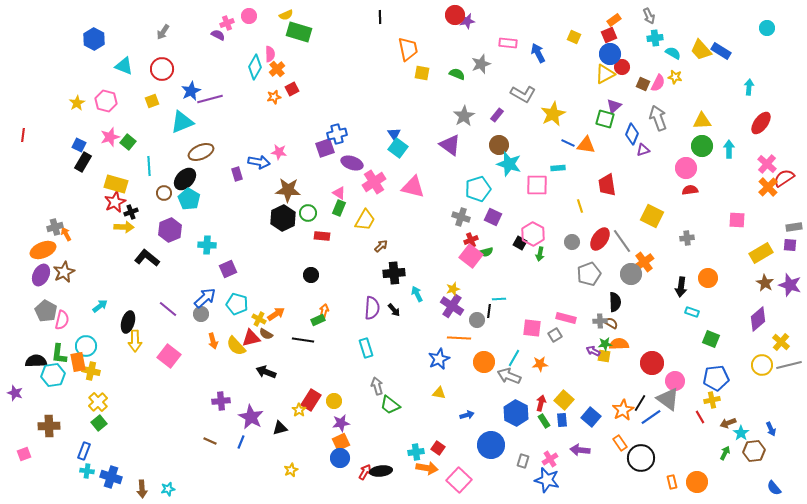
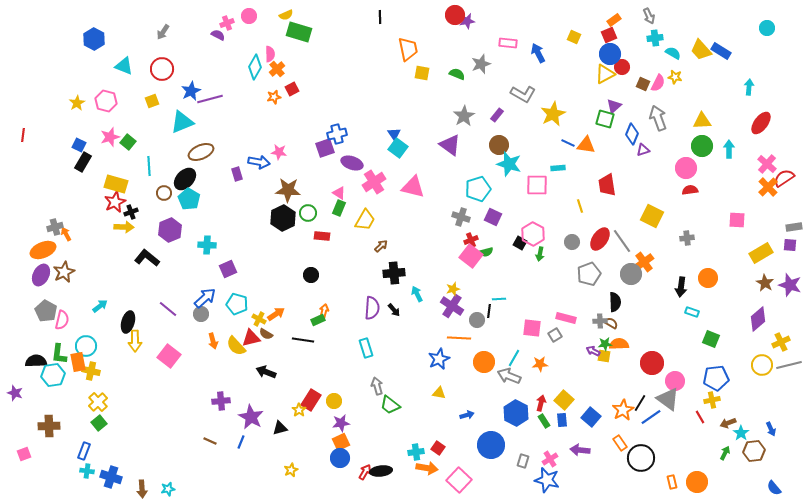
yellow cross at (781, 342): rotated 24 degrees clockwise
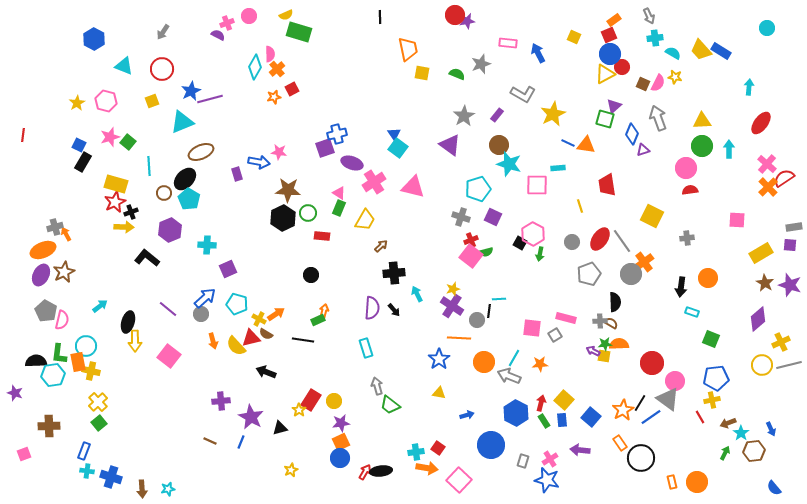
blue star at (439, 359): rotated 10 degrees counterclockwise
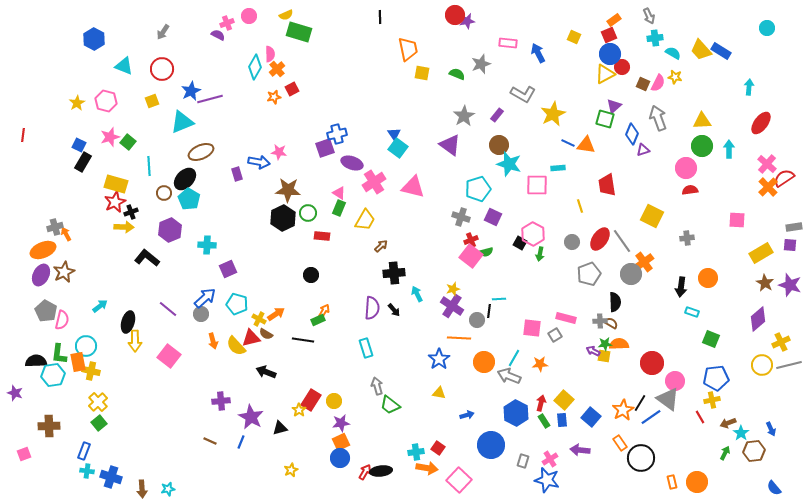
orange arrow at (324, 311): rotated 16 degrees clockwise
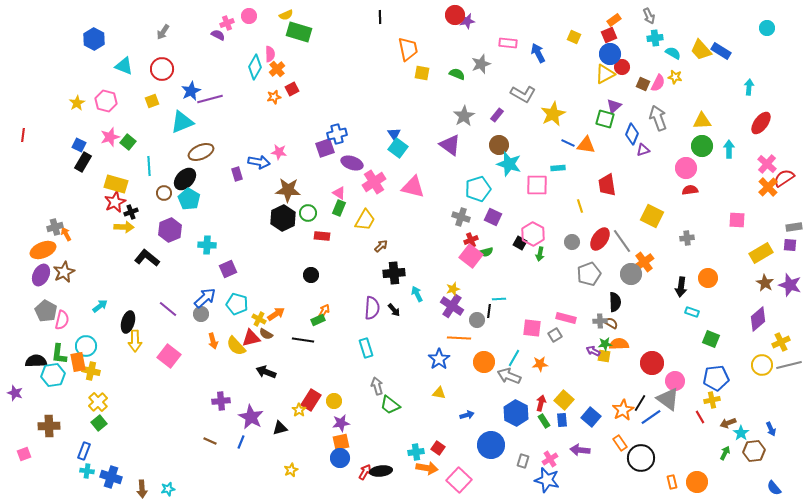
orange square at (341, 442): rotated 12 degrees clockwise
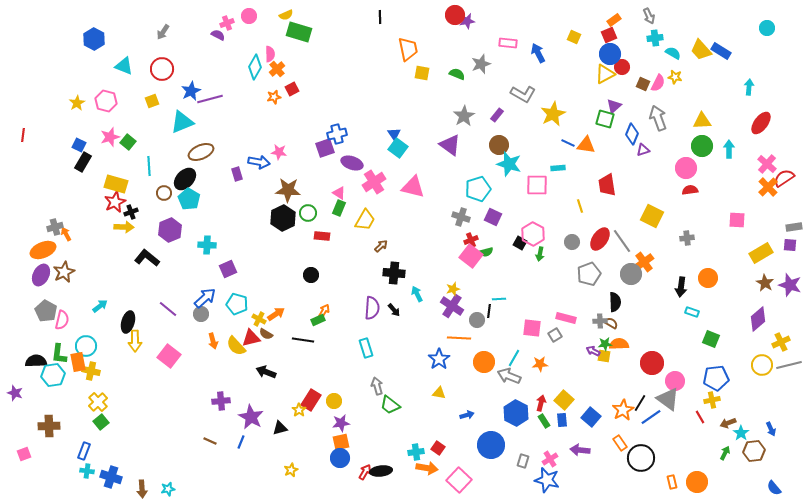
black cross at (394, 273): rotated 10 degrees clockwise
green square at (99, 423): moved 2 px right, 1 px up
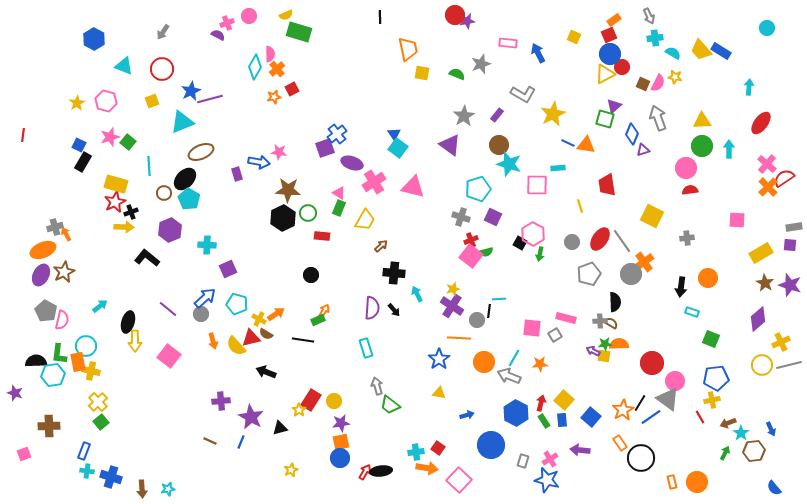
blue cross at (337, 134): rotated 24 degrees counterclockwise
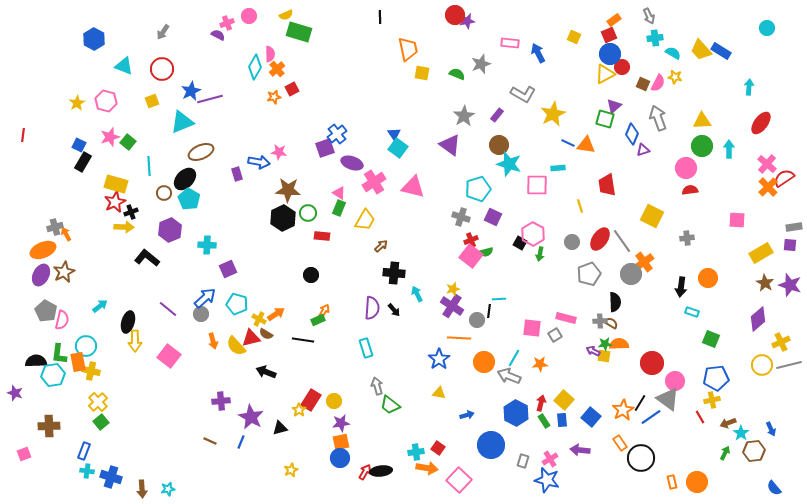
pink rectangle at (508, 43): moved 2 px right
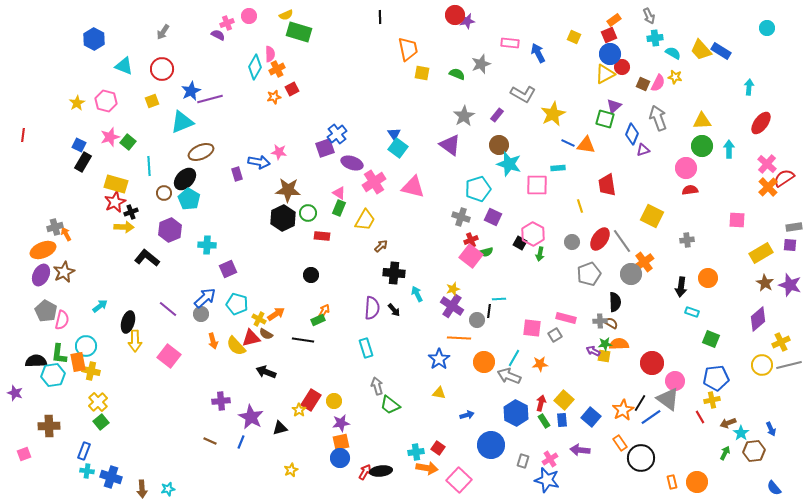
orange cross at (277, 69): rotated 14 degrees clockwise
gray cross at (687, 238): moved 2 px down
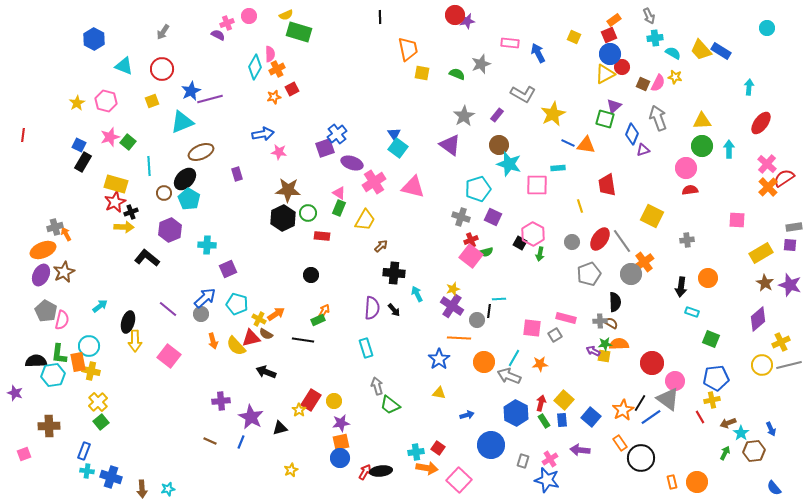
blue arrow at (259, 162): moved 4 px right, 28 px up; rotated 20 degrees counterclockwise
cyan circle at (86, 346): moved 3 px right
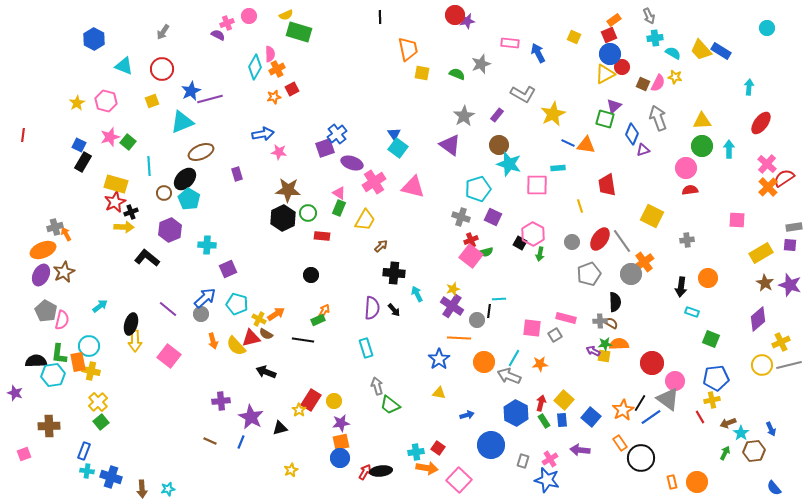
black ellipse at (128, 322): moved 3 px right, 2 px down
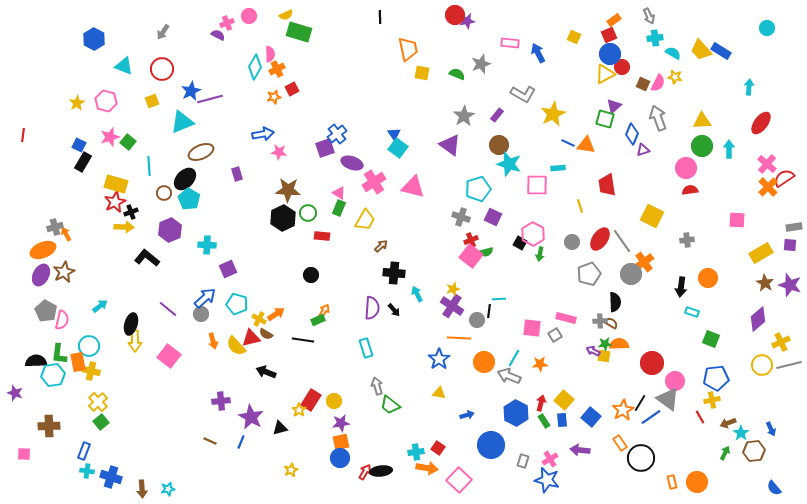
pink square at (24, 454): rotated 24 degrees clockwise
